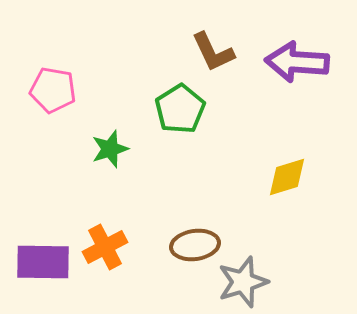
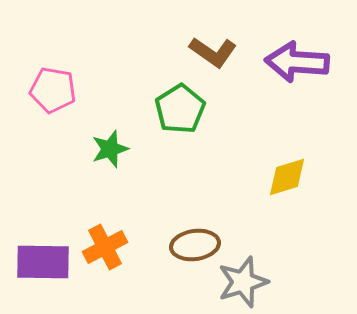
brown L-shape: rotated 30 degrees counterclockwise
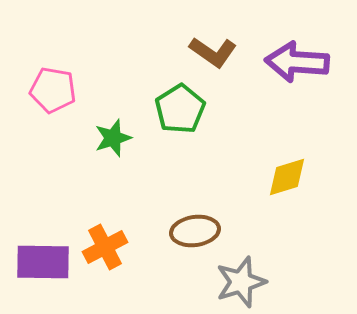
green star: moved 3 px right, 11 px up
brown ellipse: moved 14 px up
gray star: moved 2 px left
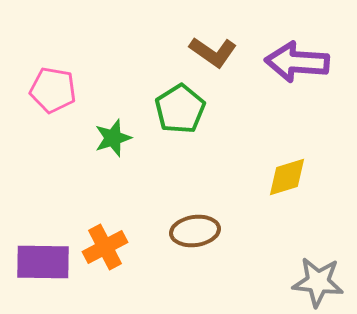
gray star: moved 77 px right; rotated 24 degrees clockwise
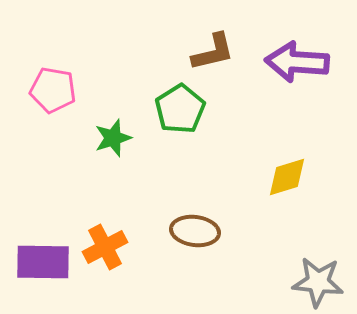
brown L-shape: rotated 48 degrees counterclockwise
brown ellipse: rotated 15 degrees clockwise
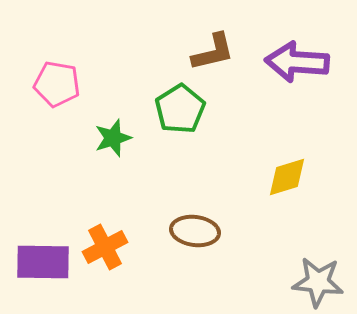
pink pentagon: moved 4 px right, 6 px up
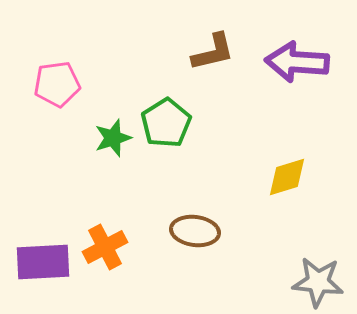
pink pentagon: rotated 18 degrees counterclockwise
green pentagon: moved 14 px left, 14 px down
purple rectangle: rotated 4 degrees counterclockwise
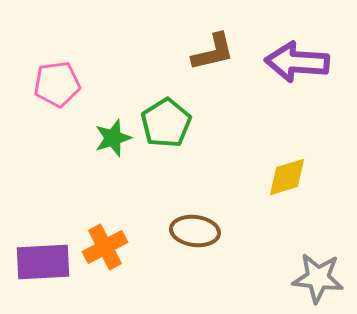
gray star: moved 4 px up
